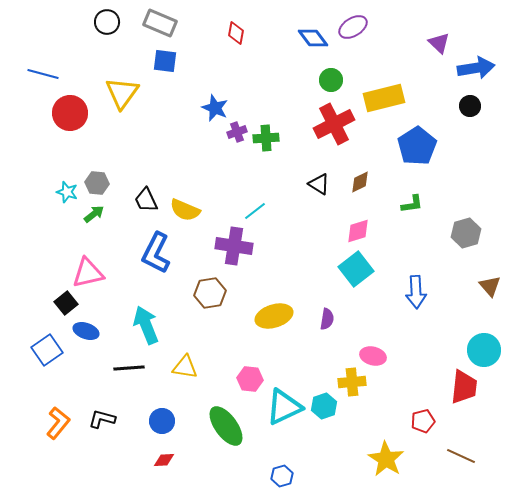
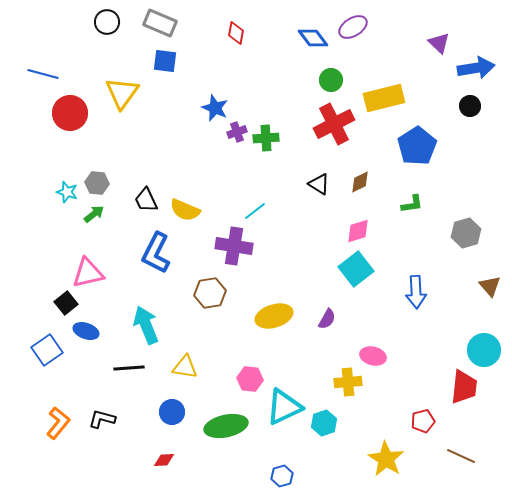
purple semicircle at (327, 319): rotated 20 degrees clockwise
yellow cross at (352, 382): moved 4 px left
cyan hexagon at (324, 406): moved 17 px down
blue circle at (162, 421): moved 10 px right, 9 px up
green ellipse at (226, 426): rotated 66 degrees counterclockwise
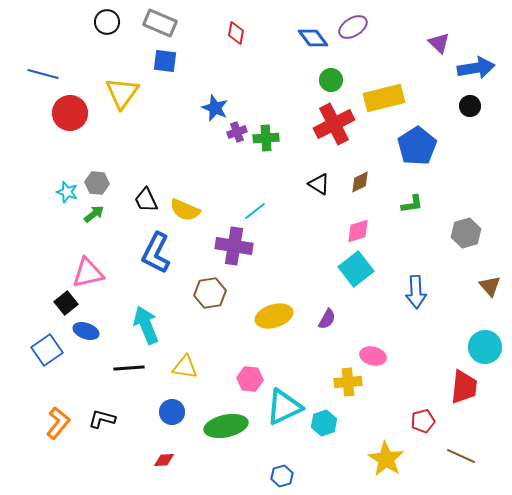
cyan circle at (484, 350): moved 1 px right, 3 px up
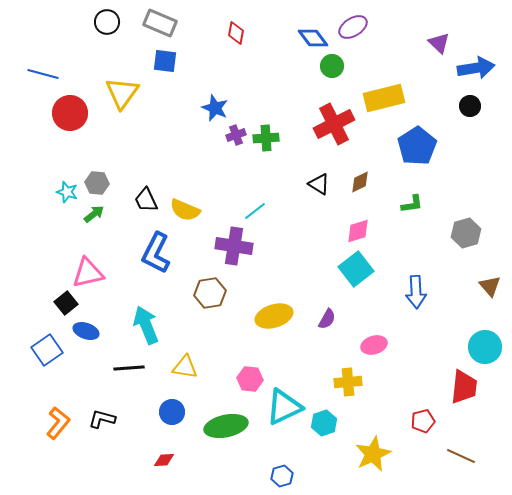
green circle at (331, 80): moved 1 px right, 14 px up
purple cross at (237, 132): moved 1 px left, 3 px down
pink ellipse at (373, 356): moved 1 px right, 11 px up; rotated 30 degrees counterclockwise
yellow star at (386, 459): moved 13 px left, 5 px up; rotated 15 degrees clockwise
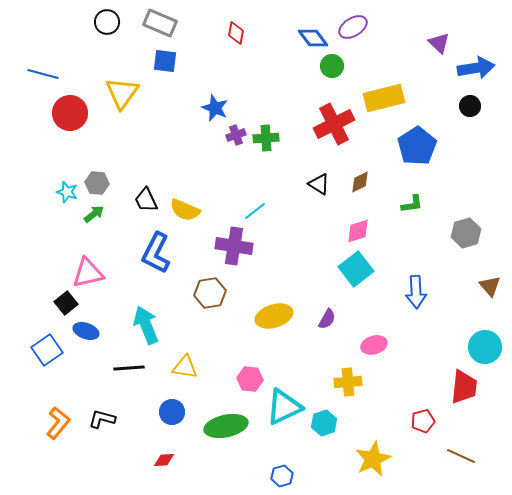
yellow star at (373, 454): moved 5 px down
